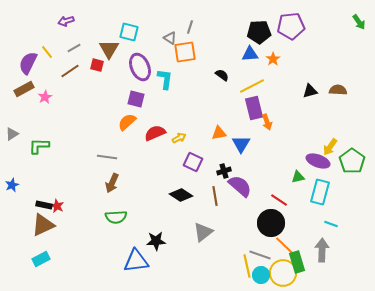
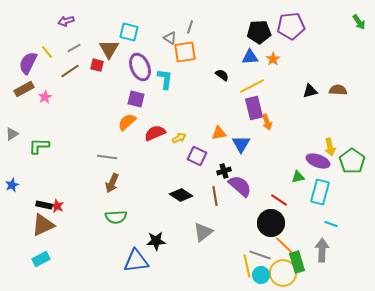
blue triangle at (250, 54): moved 3 px down
yellow arrow at (330, 147): rotated 48 degrees counterclockwise
purple square at (193, 162): moved 4 px right, 6 px up
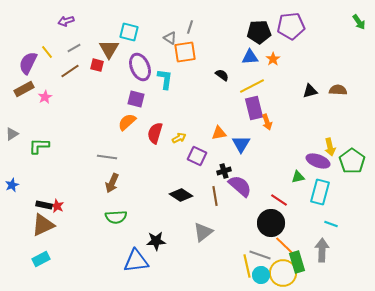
red semicircle at (155, 133): rotated 50 degrees counterclockwise
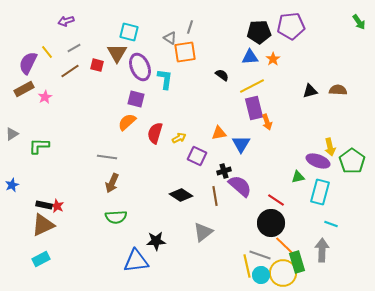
brown triangle at (109, 49): moved 8 px right, 4 px down
red line at (279, 200): moved 3 px left
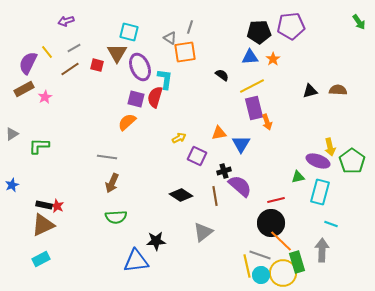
brown line at (70, 71): moved 2 px up
red semicircle at (155, 133): moved 36 px up
red line at (276, 200): rotated 48 degrees counterclockwise
orange line at (286, 247): moved 5 px left, 6 px up
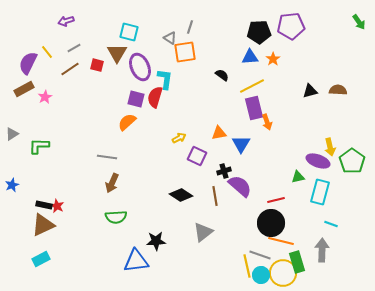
orange line at (281, 241): rotated 30 degrees counterclockwise
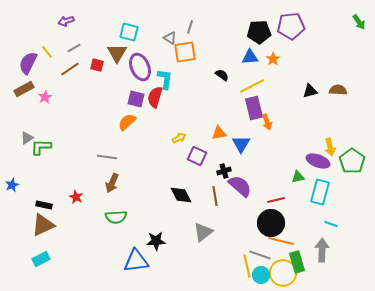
gray triangle at (12, 134): moved 15 px right, 4 px down
green L-shape at (39, 146): moved 2 px right, 1 px down
black diamond at (181, 195): rotated 30 degrees clockwise
red star at (57, 206): moved 19 px right, 9 px up
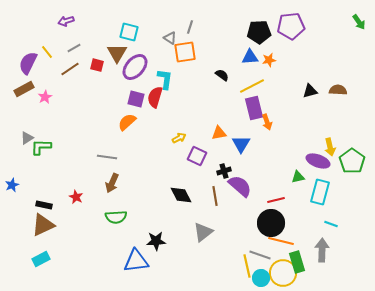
orange star at (273, 59): moved 4 px left, 1 px down; rotated 24 degrees clockwise
purple ellipse at (140, 67): moved 5 px left; rotated 64 degrees clockwise
cyan circle at (261, 275): moved 3 px down
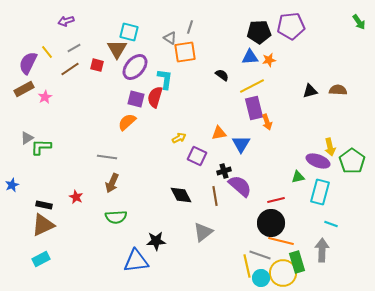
brown triangle at (117, 53): moved 4 px up
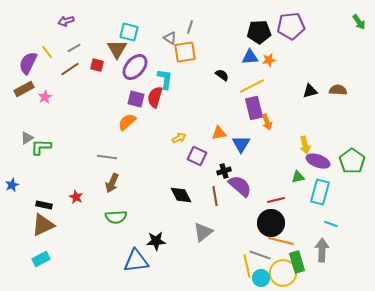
yellow arrow at (330, 147): moved 25 px left, 2 px up
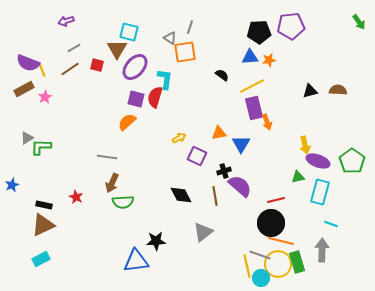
yellow line at (47, 52): moved 5 px left, 18 px down; rotated 16 degrees clockwise
purple semicircle at (28, 63): rotated 95 degrees counterclockwise
green semicircle at (116, 217): moved 7 px right, 15 px up
yellow circle at (283, 273): moved 5 px left, 9 px up
